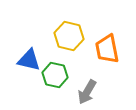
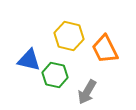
orange trapezoid: moved 2 px left; rotated 16 degrees counterclockwise
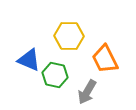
yellow hexagon: rotated 12 degrees counterclockwise
orange trapezoid: moved 10 px down
blue triangle: rotated 10 degrees clockwise
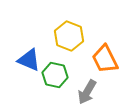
yellow hexagon: rotated 20 degrees clockwise
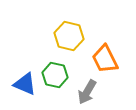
yellow hexagon: rotated 8 degrees counterclockwise
blue triangle: moved 4 px left, 24 px down
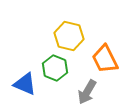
green hexagon: moved 7 px up; rotated 10 degrees clockwise
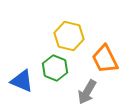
blue triangle: moved 3 px left, 3 px up
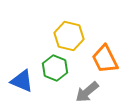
gray arrow: rotated 20 degrees clockwise
